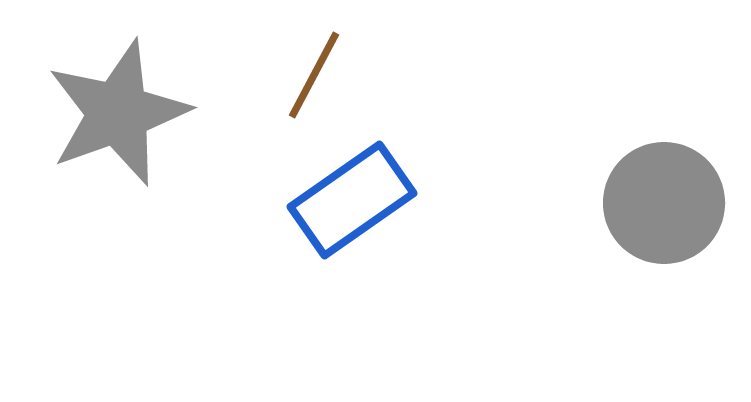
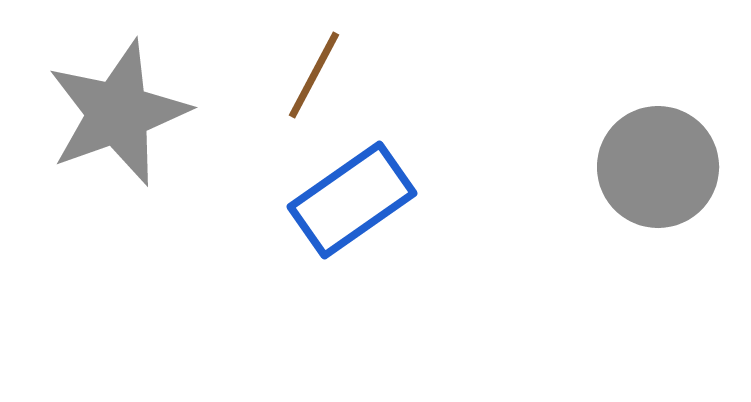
gray circle: moved 6 px left, 36 px up
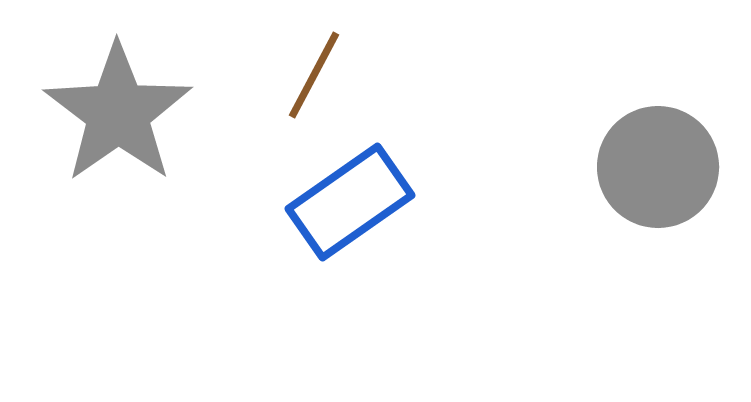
gray star: rotated 15 degrees counterclockwise
blue rectangle: moved 2 px left, 2 px down
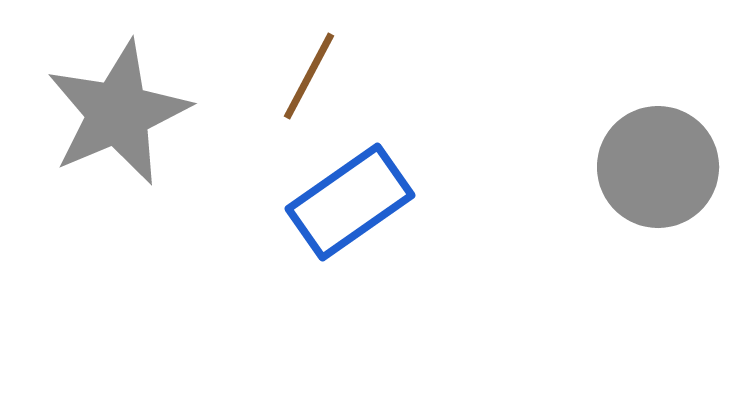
brown line: moved 5 px left, 1 px down
gray star: rotated 12 degrees clockwise
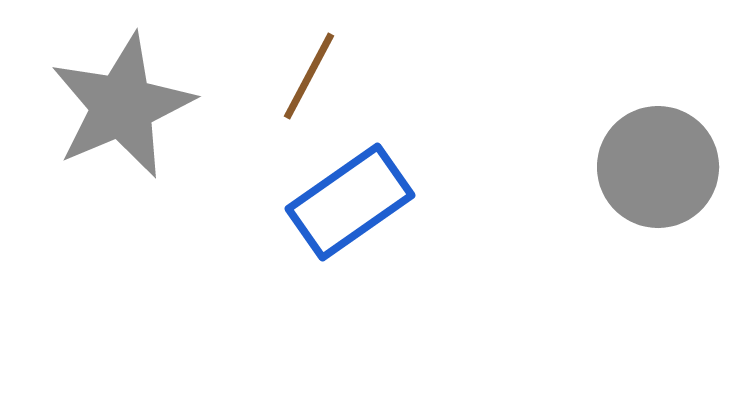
gray star: moved 4 px right, 7 px up
